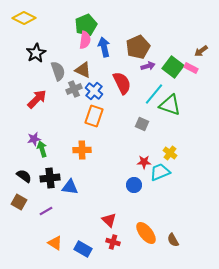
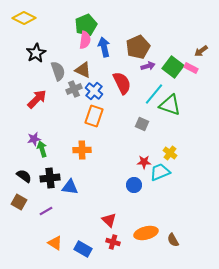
orange ellipse: rotated 65 degrees counterclockwise
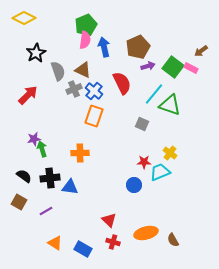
red arrow: moved 9 px left, 4 px up
orange cross: moved 2 px left, 3 px down
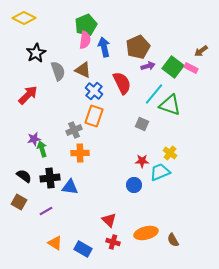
gray cross: moved 41 px down
red star: moved 2 px left, 1 px up
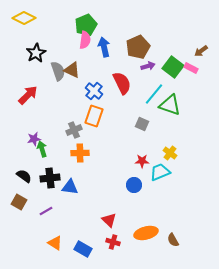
brown triangle: moved 11 px left
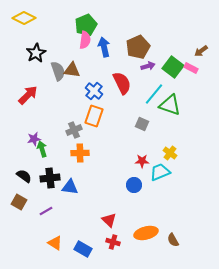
brown triangle: rotated 18 degrees counterclockwise
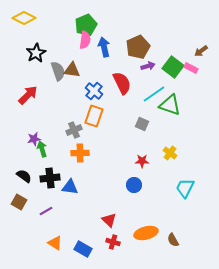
cyan line: rotated 15 degrees clockwise
cyan trapezoid: moved 25 px right, 16 px down; rotated 40 degrees counterclockwise
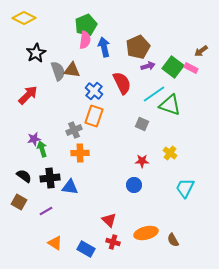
blue rectangle: moved 3 px right
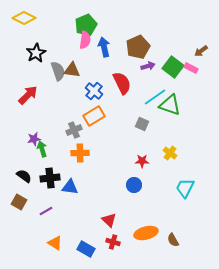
cyan line: moved 1 px right, 3 px down
orange rectangle: rotated 40 degrees clockwise
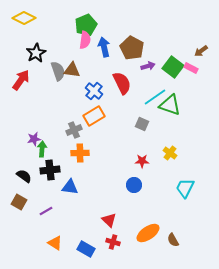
brown pentagon: moved 6 px left, 1 px down; rotated 20 degrees counterclockwise
red arrow: moved 7 px left, 15 px up; rotated 10 degrees counterclockwise
green arrow: rotated 21 degrees clockwise
black cross: moved 8 px up
orange ellipse: moved 2 px right; rotated 20 degrees counterclockwise
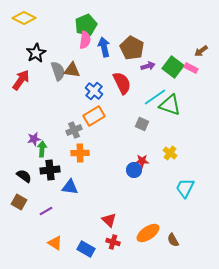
blue circle: moved 15 px up
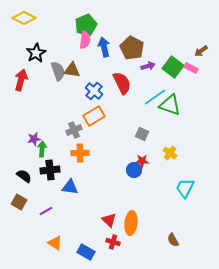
red arrow: rotated 20 degrees counterclockwise
gray square: moved 10 px down
orange ellipse: moved 17 px left, 10 px up; rotated 50 degrees counterclockwise
blue rectangle: moved 3 px down
